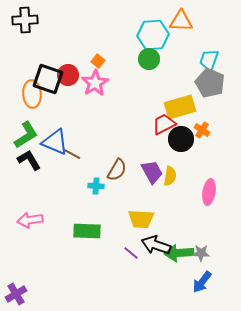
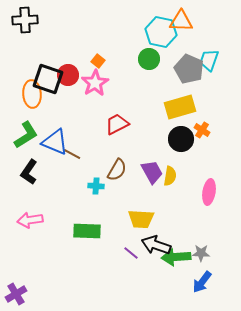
cyan hexagon: moved 8 px right, 3 px up; rotated 16 degrees clockwise
gray pentagon: moved 21 px left, 14 px up
red trapezoid: moved 47 px left
black L-shape: moved 12 px down; rotated 115 degrees counterclockwise
green arrow: moved 3 px left, 4 px down
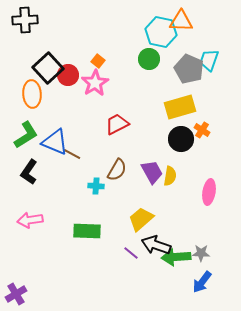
black square: moved 11 px up; rotated 28 degrees clockwise
yellow trapezoid: rotated 136 degrees clockwise
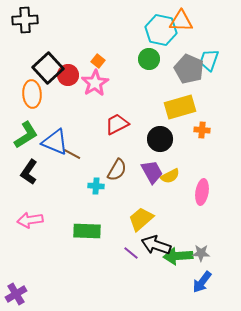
cyan hexagon: moved 2 px up
orange cross: rotated 28 degrees counterclockwise
black circle: moved 21 px left
yellow semicircle: rotated 54 degrees clockwise
pink ellipse: moved 7 px left
green arrow: moved 2 px right, 1 px up
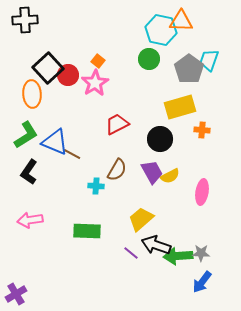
gray pentagon: rotated 12 degrees clockwise
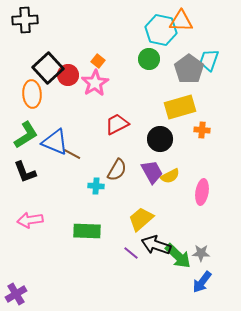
black L-shape: moved 4 px left; rotated 55 degrees counterclockwise
green arrow: rotated 132 degrees counterclockwise
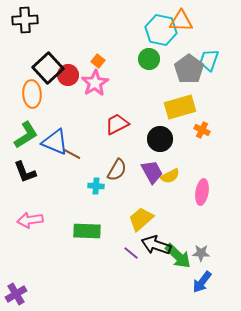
orange cross: rotated 21 degrees clockwise
